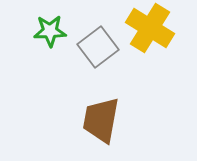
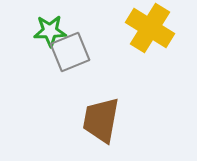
gray square: moved 28 px left, 5 px down; rotated 15 degrees clockwise
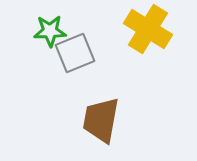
yellow cross: moved 2 px left, 1 px down
gray square: moved 5 px right, 1 px down
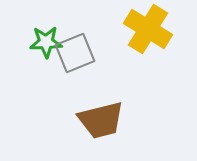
green star: moved 4 px left, 11 px down
brown trapezoid: rotated 114 degrees counterclockwise
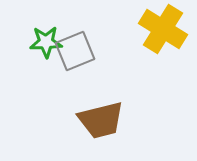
yellow cross: moved 15 px right
gray square: moved 2 px up
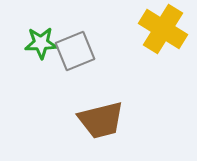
green star: moved 5 px left, 1 px down
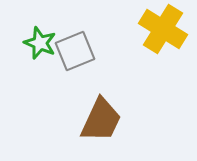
green star: moved 1 px left; rotated 24 degrees clockwise
brown trapezoid: rotated 51 degrees counterclockwise
